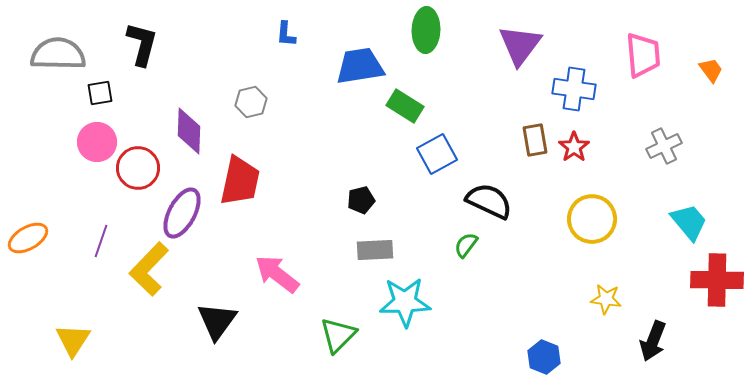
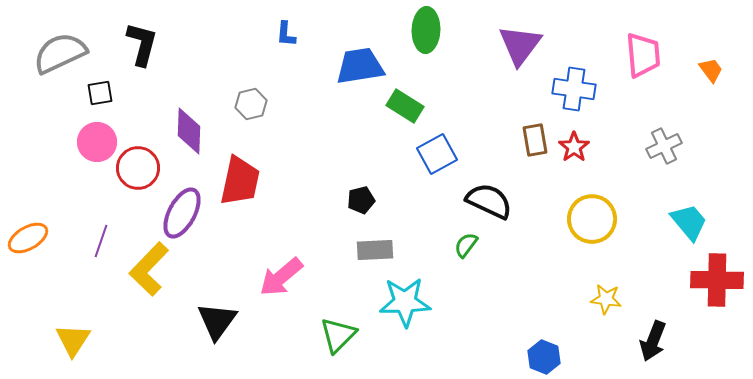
gray semicircle: moved 2 px right, 1 px up; rotated 26 degrees counterclockwise
gray hexagon: moved 2 px down
pink arrow: moved 4 px right, 3 px down; rotated 78 degrees counterclockwise
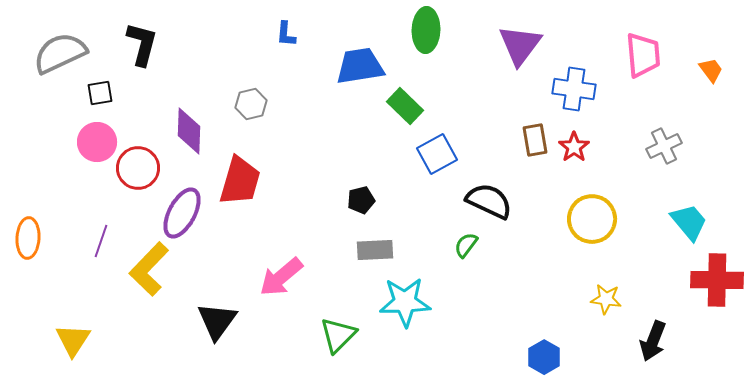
green rectangle: rotated 12 degrees clockwise
red trapezoid: rotated 4 degrees clockwise
orange ellipse: rotated 57 degrees counterclockwise
blue hexagon: rotated 8 degrees clockwise
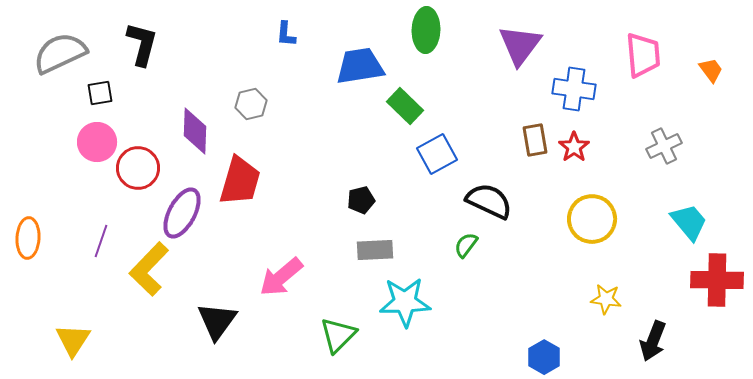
purple diamond: moved 6 px right
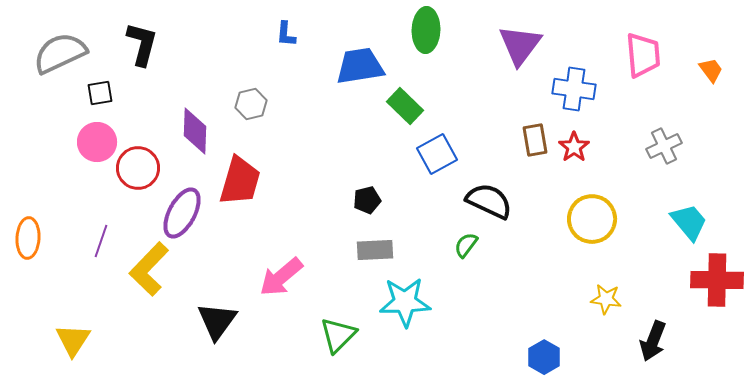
black pentagon: moved 6 px right
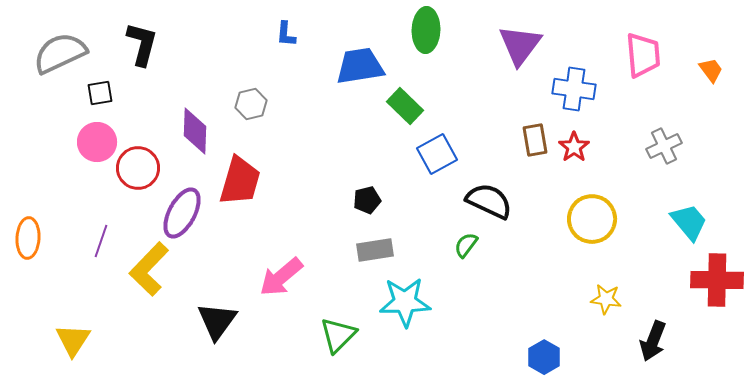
gray rectangle: rotated 6 degrees counterclockwise
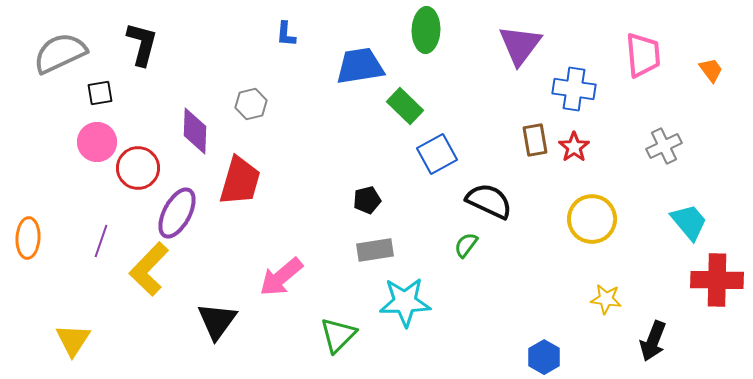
purple ellipse: moved 5 px left
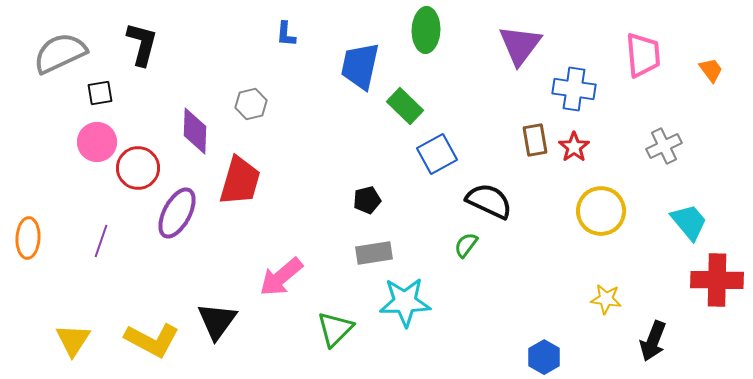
blue trapezoid: rotated 69 degrees counterclockwise
yellow circle: moved 9 px right, 8 px up
gray rectangle: moved 1 px left, 3 px down
yellow L-shape: moved 3 px right, 71 px down; rotated 106 degrees counterclockwise
green triangle: moved 3 px left, 6 px up
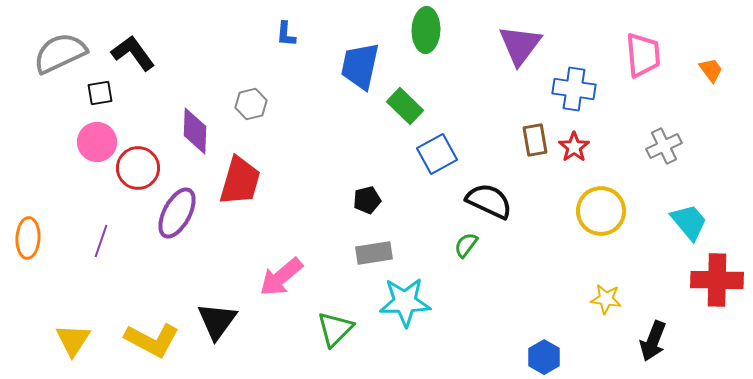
black L-shape: moved 9 px left, 9 px down; rotated 51 degrees counterclockwise
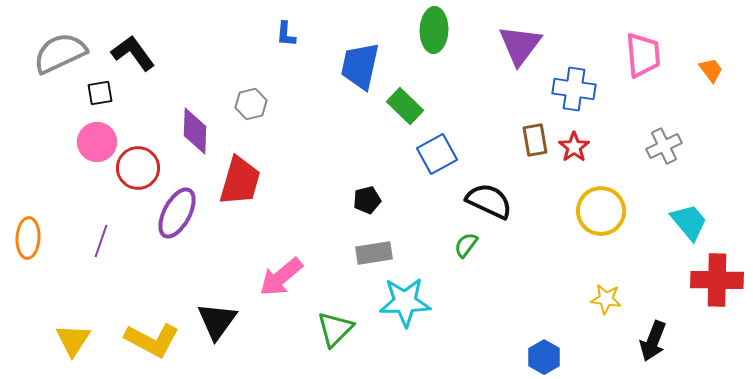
green ellipse: moved 8 px right
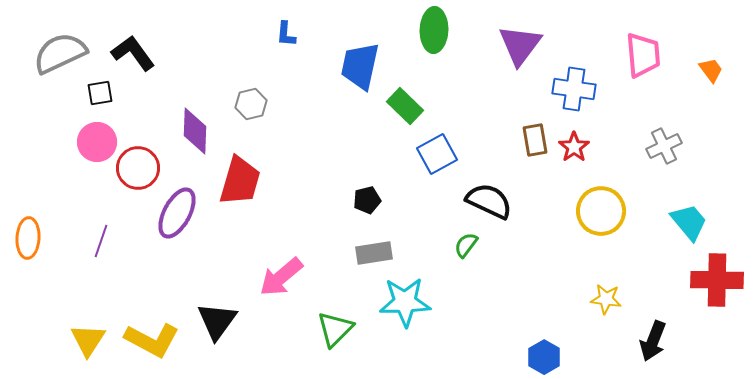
yellow triangle: moved 15 px right
